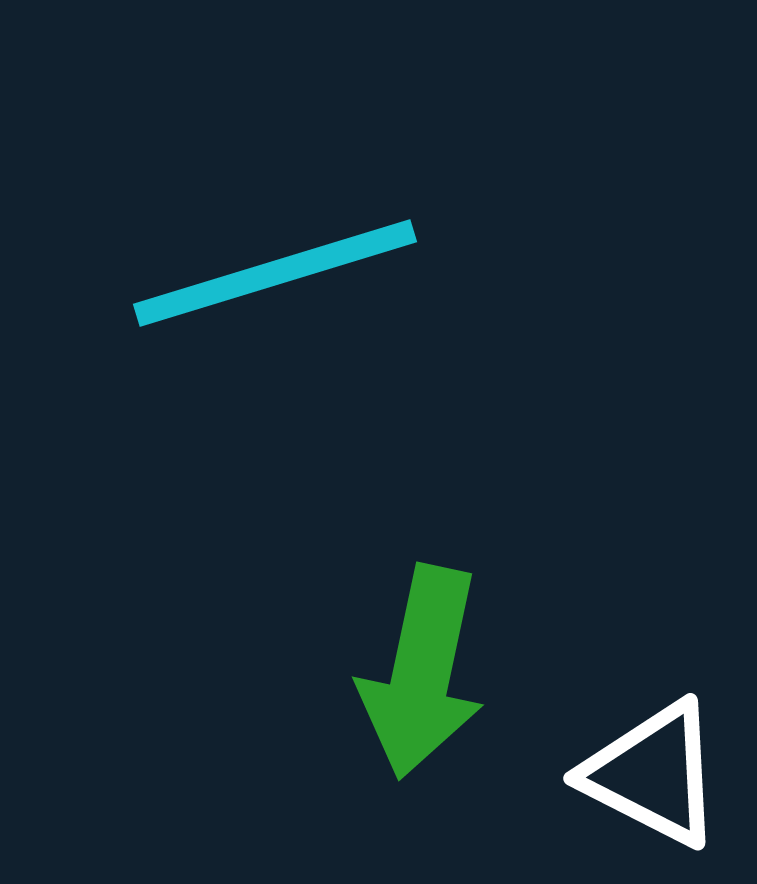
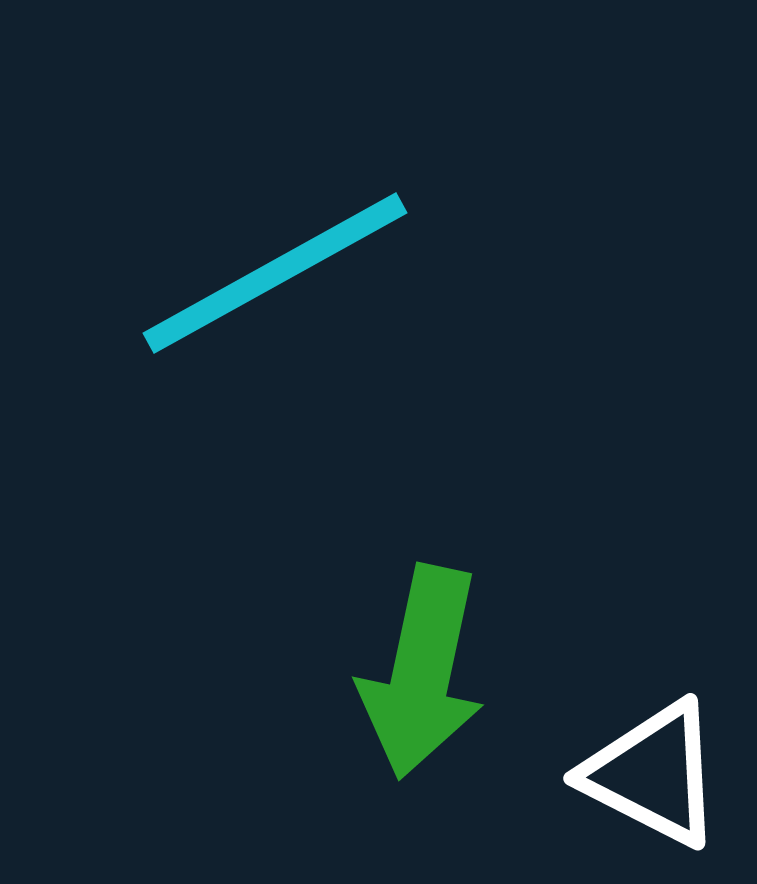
cyan line: rotated 12 degrees counterclockwise
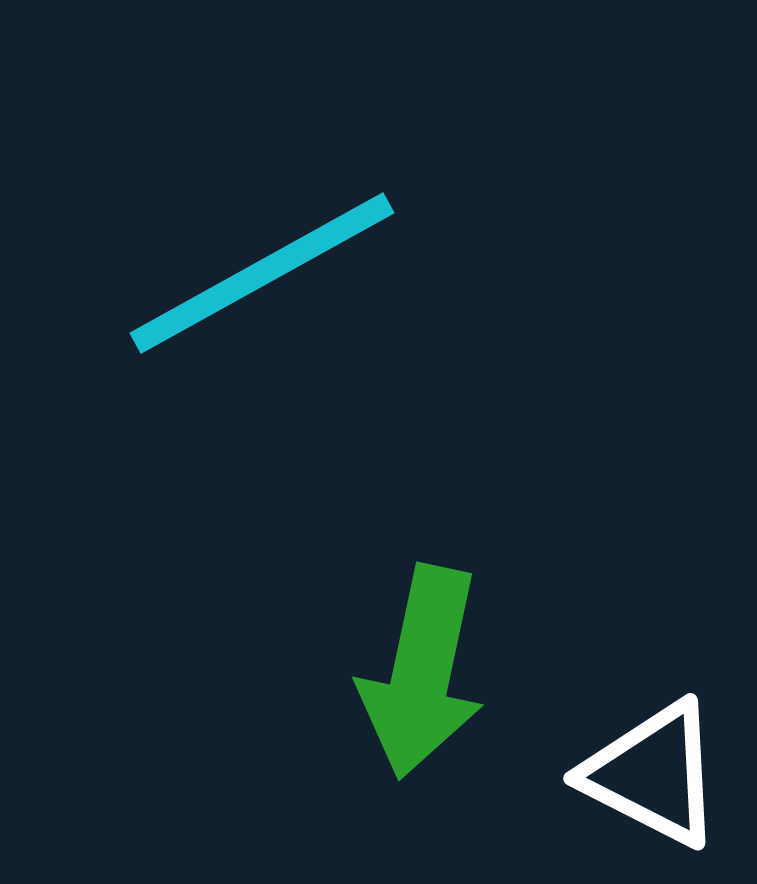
cyan line: moved 13 px left
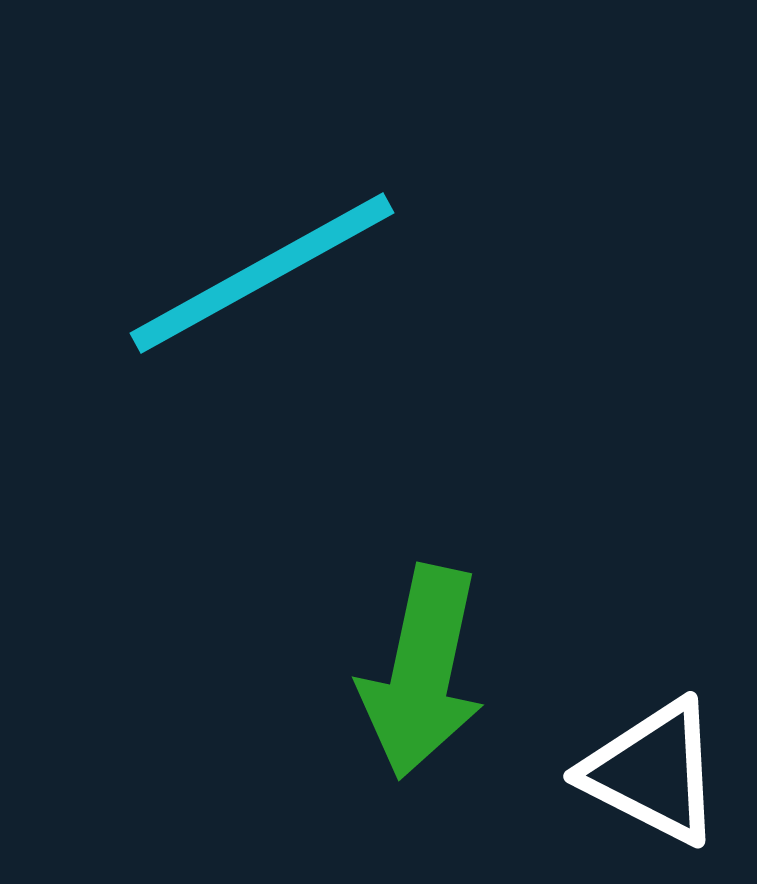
white triangle: moved 2 px up
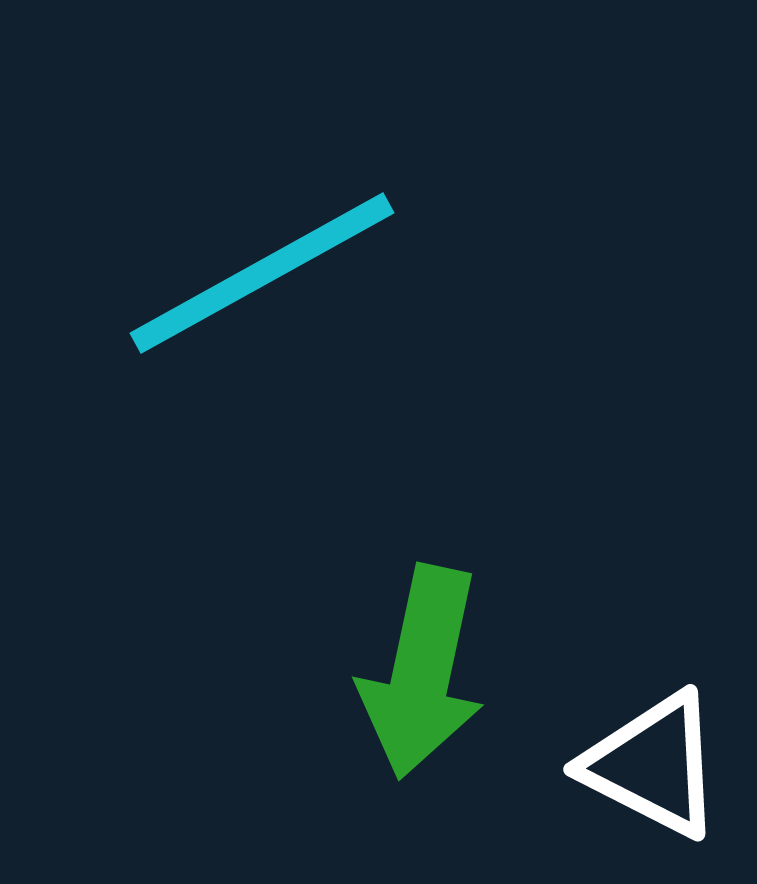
white triangle: moved 7 px up
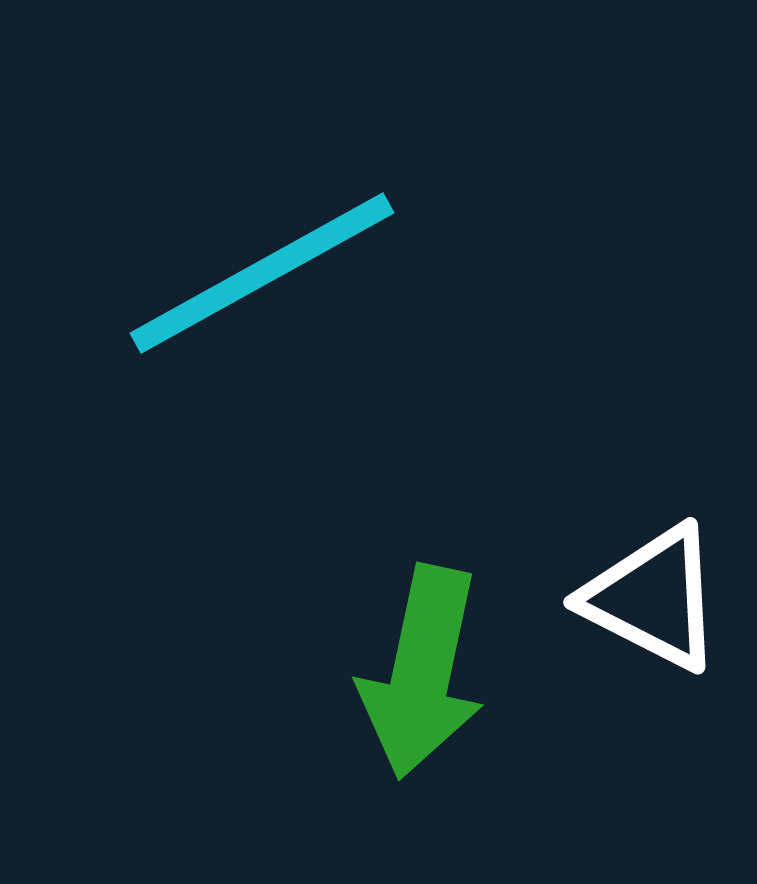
white triangle: moved 167 px up
